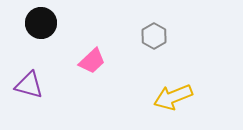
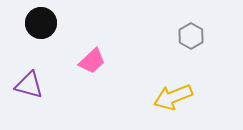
gray hexagon: moved 37 px right
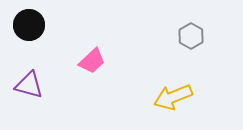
black circle: moved 12 px left, 2 px down
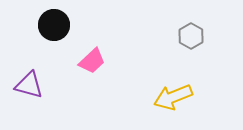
black circle: moved 25 px right
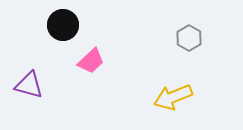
black circle: moved 9 px right
gray hexagon: moved 2 px left, 2 px down
pink trapezoid: moved 1 px left
